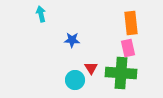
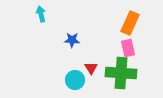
orange rectangle: moved 1 px left; rotated 30 degrees clockwise
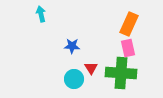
orange rectangle: moved 1 px left, 1 px down
blue star: moved 6 px down
cyan circle: moved 1 px left, 1 px up
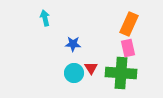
cyan arrow: moved 4 px right, 4 px down
blue star: moved 1 px right, 2 px up
cyan circle: moved 6 px up
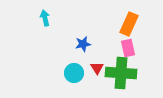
blue star: moved 10 px right; rotated 14 degrees counterclockwise
red triangle: moved 6 px right
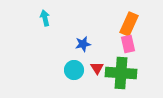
pink rectangle: moved 4 px up
cyan circle: moved 3 px up
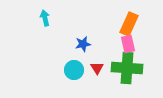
green cross: moved 6 px right, 5 px up
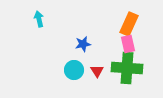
cyan arrow: moved 6 px left, 1 px down
red triangle: moved 3 px down
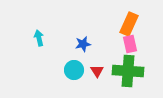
cyan arrow: moved 19 px down
pink rectangle: moved 2 px right
green cross: moved 1 px right, 3 px down
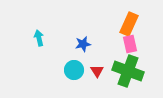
green cross: rotated 16 degrees clockwise
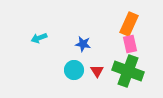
cyan arrow: rotated 98 degrees counterclockwise
blue star: rotated 21 degrees clockwise
